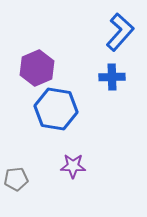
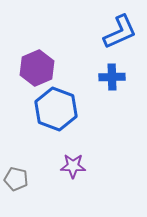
blue L-shape: rotated 24 degrees clockwise
blue hexagon: rotated 12 degrees clockwise
gray pentagon: rotated 20 degrees clockwise
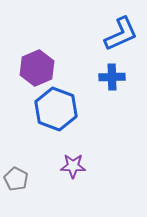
blue L-shape: moved 1 px right, 2 px down
gray pentagon: rotated 15 degrees clockwise
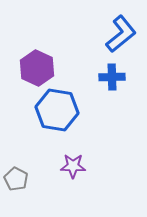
blue L-shape: rotated 15 degrees counterclockwise
purple hexagon: rotated 12 degrees counterclockwise
blue hexagon: moved 1 px right, 1 px down; rotated 12 degrees counterclockwise
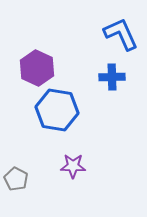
blue L-shape: rotated 75 degrees counterclockwise
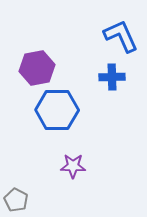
blue L-shape: moved 2 px down
purple hexagon: rotated 24 degrees clockwise
blue hexagon: rotated 9 degrees counterclockwise
gray pentagon: moved 21 px down
